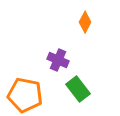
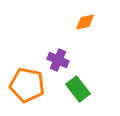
orange diamond: rotated 50 degrees clockwise
orange pentagon: moved 2 px right, 10 px up
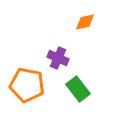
purple cross: moved 2 px up
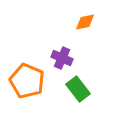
purple cross: moved 4 px right
orange pentagon: moved 4 px up; rotated 12 degrees clockwise
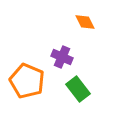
orange diamond: rotated 75 degrees clockwise
purple cross: moved 1 px up
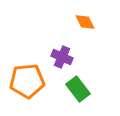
orange pentagon: rotated 28 degrees counterclockwise
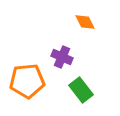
green rectangle: moved 3 px right, 1 px down
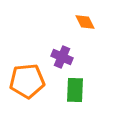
green rectangle: moved 6 px left; rotated 40 degrees clockwise
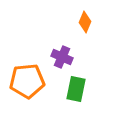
orange diamond: rotated 50 degrees clockwise
green rectangle: moved 1 px right, 1 px up; rotated 10 degrees clockwise
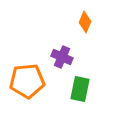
green rectangle: moved 4 px right
